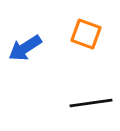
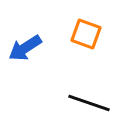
black line: moved 2 px left; rotated 27 degrees clockwise
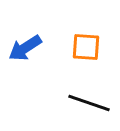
orange square: moved 13 px down; rotated 16 degrees counterclockwise
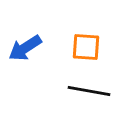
black line: moved 12 px up; rotated 9 degrees counterclockwise
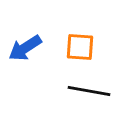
orange square: moved 6 px left
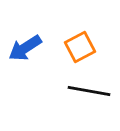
orange square: rotated 32 degrees counterclockwise
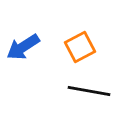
blue arrow: moved 2 px left, 1 px up
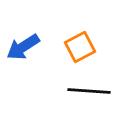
black line: rotated 6 degrees counterclockwise
